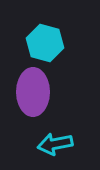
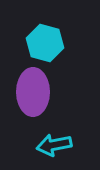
cyan arrow: moved 1 px left, 1 px down
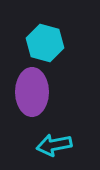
purple ellipse: moved 1 px left
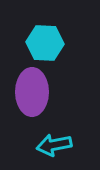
cyan hexagon: rotated 12 degrees counterclockwise
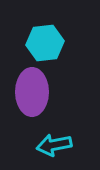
cyan hexagon: rotated 9 degrees counterclockwise
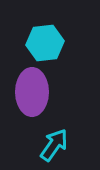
cyan arrow: rotated 136 degrees clockwise
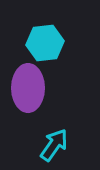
purple ellipse: moved 4 px left, 4 px up
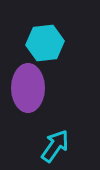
cyan arrow: moved 1 px right, 1 px down
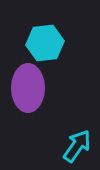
cyan arrow: moved 22 px right
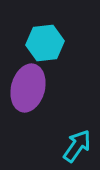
purple ellipse: rotated 15 degrees clockwise
